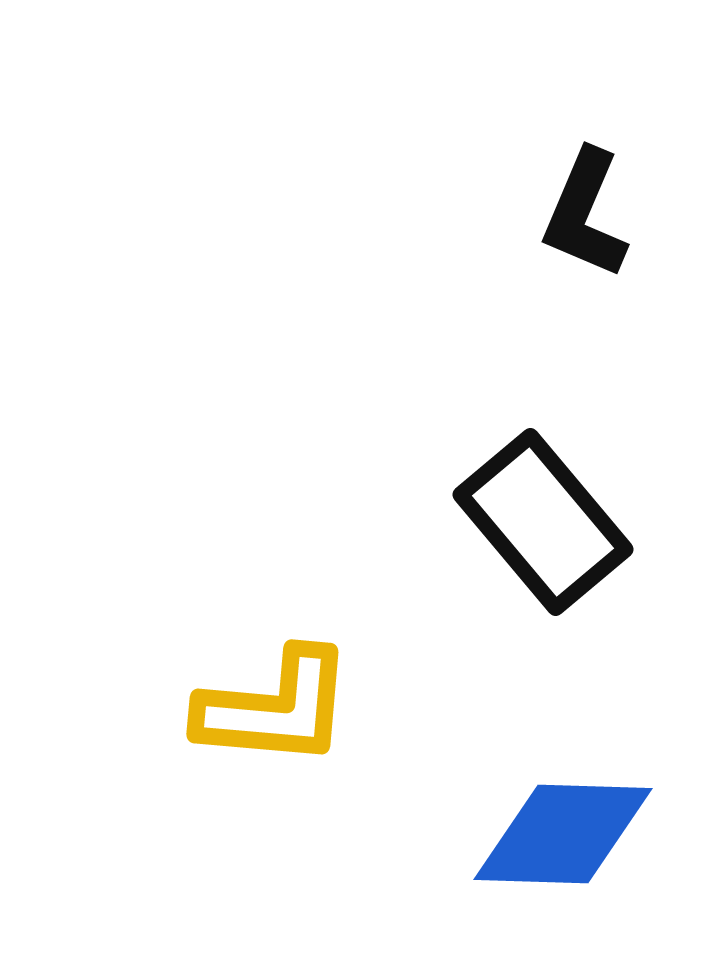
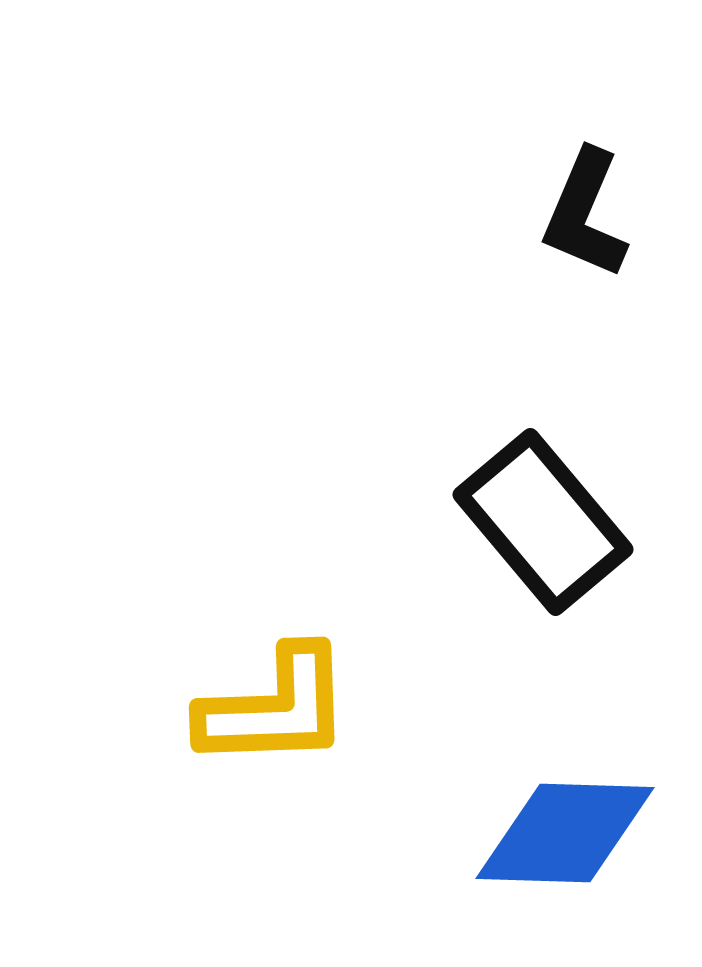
yellow L-shape: rotated 7 degrees counterclockwise
blue diamond: moved 2 px right, 1 px up
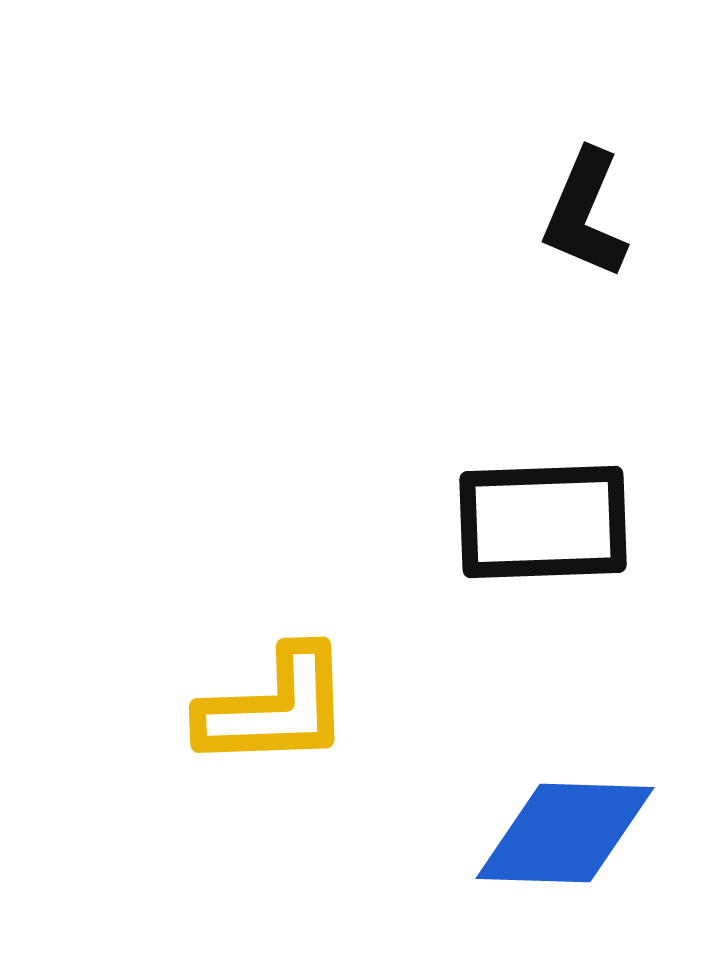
black rectangle: rotated 52 degrees counterclockwise
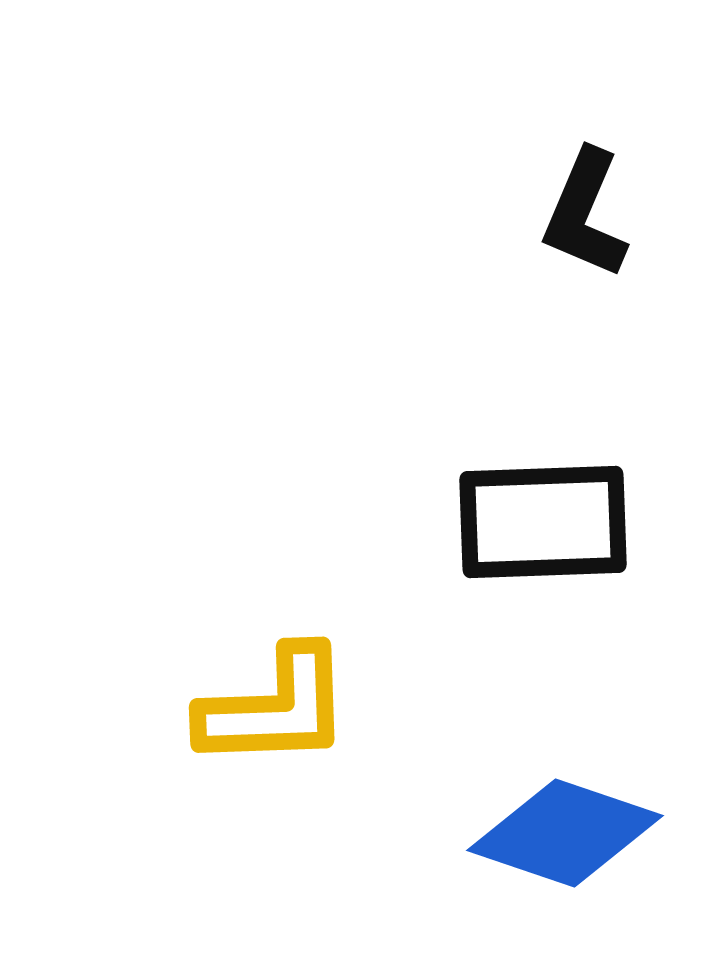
blue diamond: rotated 17 degrees clockwise
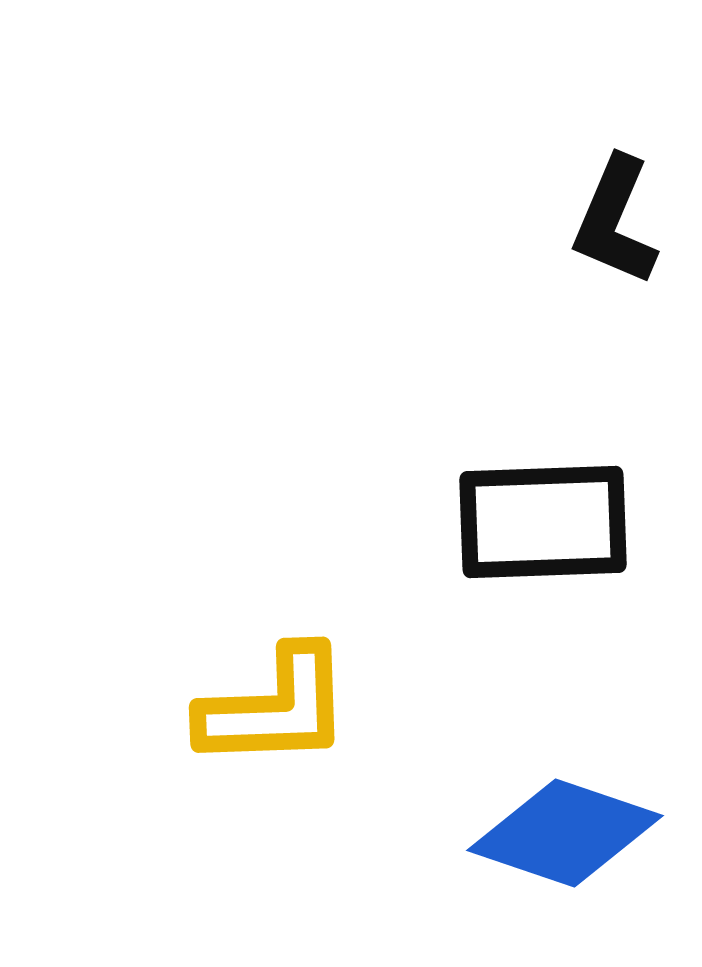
black L-shape: moved 30 px right, 7 px down
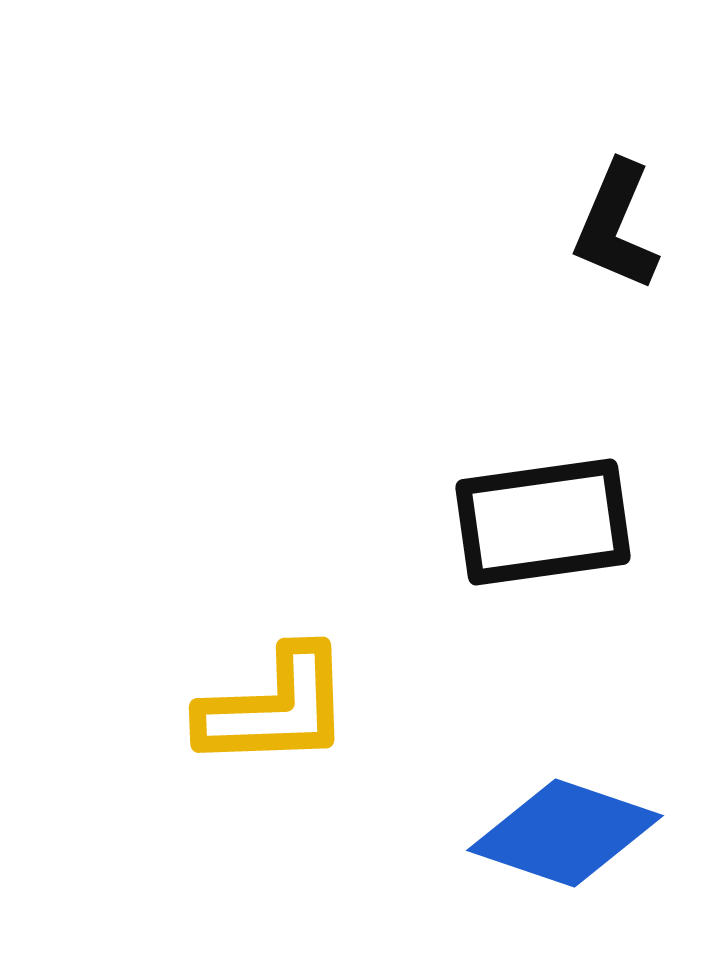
black L-shape: moved 1 px right, 5 px down
black rectangle: rotated 6 degrees counterclockwise
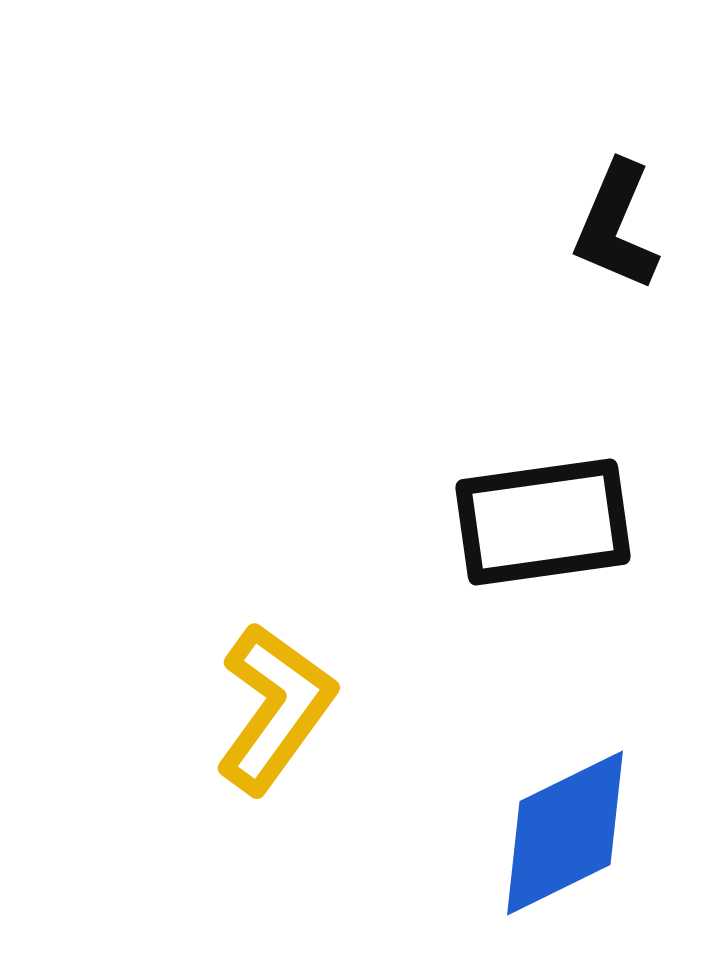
yellow L-shape: rotated 52 degrees counterclockwise
blue diamond: rotated 45 degrees counterclockwise
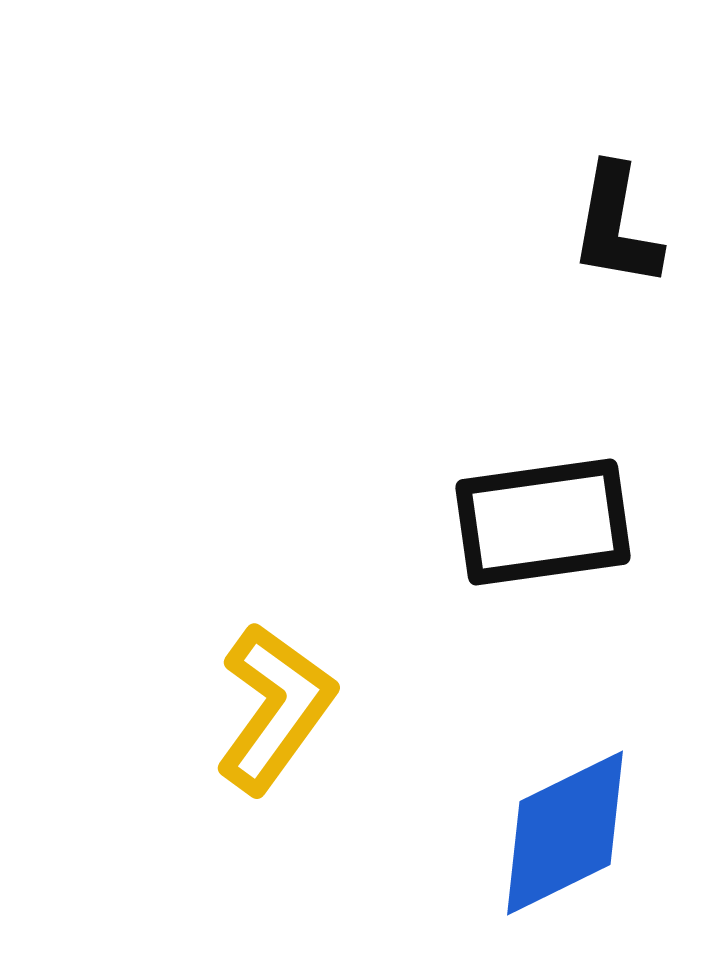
black L-shape: rotated 13 degrees counterclockwise
